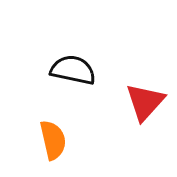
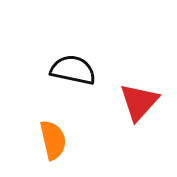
red triangle: moved 6 px left
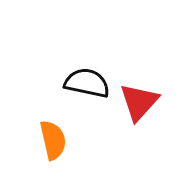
black semicircle: moved 14 px right, 13 px down
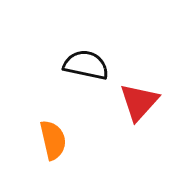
black semicircle: moved 1 px left, 18 px up
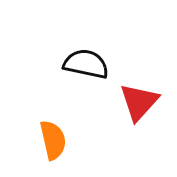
black semicircle: moved 1 px up
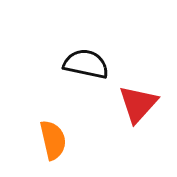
red triangle: moved 1 px left, 2 px down
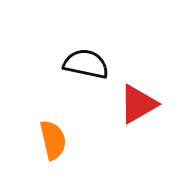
red triangle: rotated 18 degrees clockwise
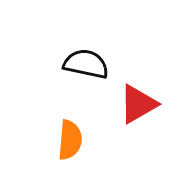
orange semicircle: moved 17 px right; rotated 18 degrees clockwise
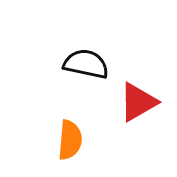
red triangle: moved 2 px up
